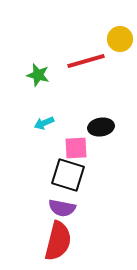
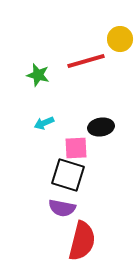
red semicircle: moved 24 px right
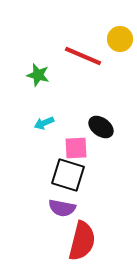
red line: moved 3 px left, 5 px up; rotated 39 degrees clockwise
black ellipse: rotated 45 degrees clockwise
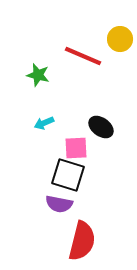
purple semicircle: moved 3 px left, 4 px up
